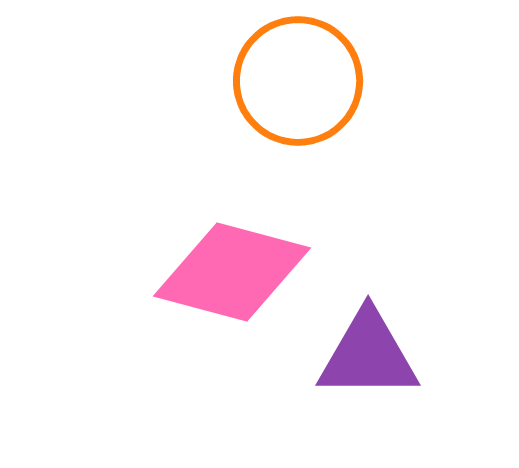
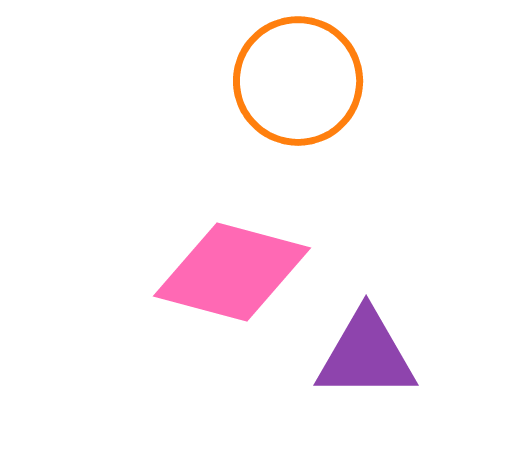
purple triangle: moved 2 px left
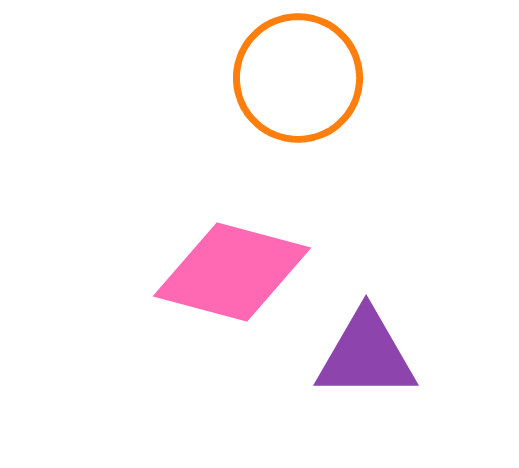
orange circle: moved 3 px up
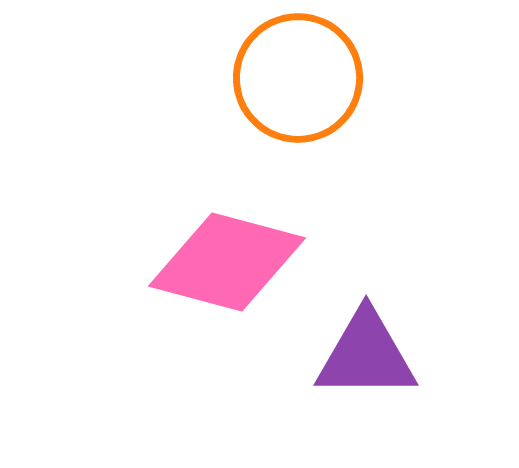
pink diamond: moved 5 px left, 10 px up
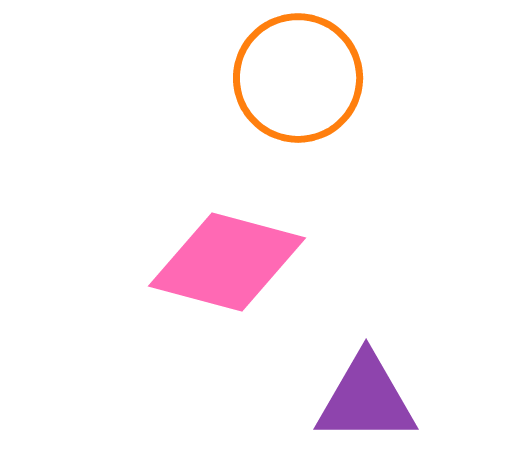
purple triangle: moved 44 px down
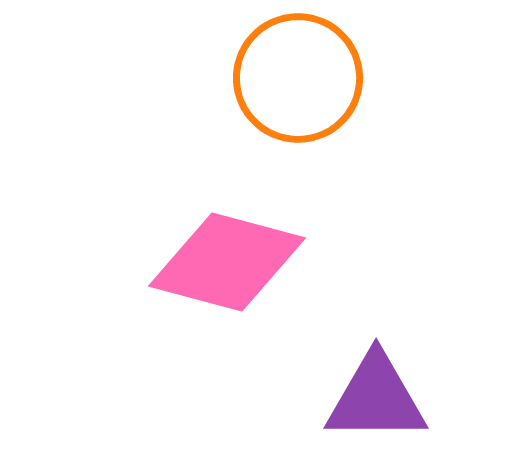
purple triangle: moved 10 px right, 1 px up
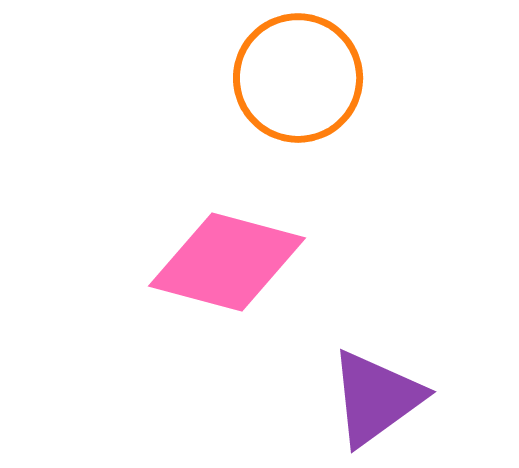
purple triangle: rotated 36 degrees counterclockwise
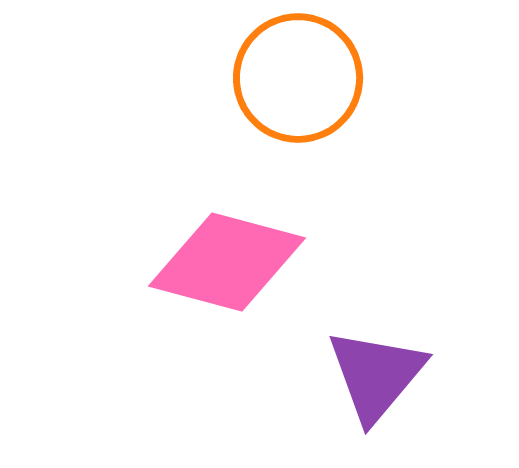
purple triangle: moved 23 px up; rotated 14 degrees counterclockwise
